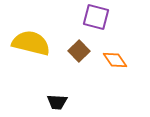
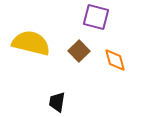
orange diamond: rotated 20 degrees clockwise
black trapezoid: rotated 95 degrees clockwise
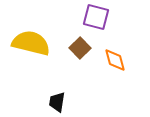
brown square: moved 1 px right, 3 px up
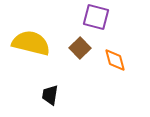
black trapezoid: moved 7 px left, 7 px up
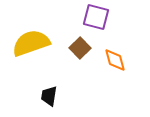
yellow semicircle: rotated 33 degrees counterclockwise
black trapezoid: moved 1 px left, 1 px down
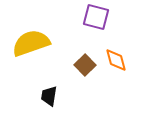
brown square: moved 5 px right, 17 px down
orange diamond: moved 1 px right
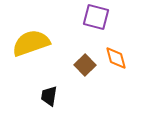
orange diamond: moved 2 px up
